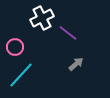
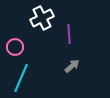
purple line: moved 1 px right, 1 px down; rotated 48 degrees clockwise
gray arrow: moved 4 px left, 2 px down
cyan line: moved 3 px down; rotated 20 degrees counterclockwise
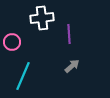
white cross: rotated 20 degrees clockwise
pink circle: moved 3 px left, 5 px up
cyan line: moved 2 px right, 2 px up
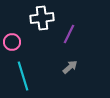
purple line: rotated 30 degrees clockwise
gray arrow: moved 2 px left, 1 px down
cyan line: rotated 40 degrees counterclockwise
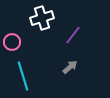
white cross: rotated 10 degrees counterclockwise
purple line: moved 4 px right, 1 px down; rotated 12 degrees clockwise
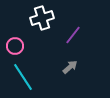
pink circle: moved 3 px right, 4 px down
cyan line: moved 1 px down; rotated 16 degrees counterclockwise
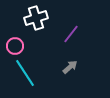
white cross: moved 6 px left
purple line: moved 2 px left, 1 px up
cyan line: moved 2 px right, 4 px up
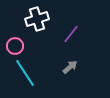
white cross: moved 1 px right, 1 px down
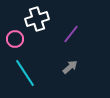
pink circle: moved 7 px up
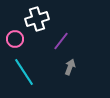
purple line: moved 10 px left, 7 px down
gray arrow: rotated 28 degrees counterclockwise
cyan line: moved 1 px left, 1 px up
